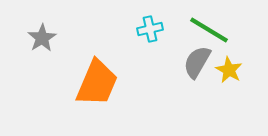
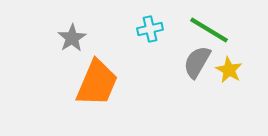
gray star: moved 30 px right
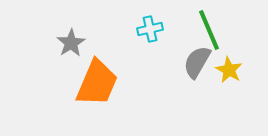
green line: rotated 36 degrees clockwise
gray star: moved 1 px left, 5 px down
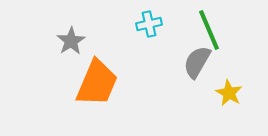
cyan cross: moved 1 px left, 5 px up
gray star: moved 2 px up
yellow star: moved 23 px down
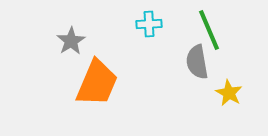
cyan cross: rotated 10 degrees clockwise
gray semicircle: rotated 40 degrees counterclockwise
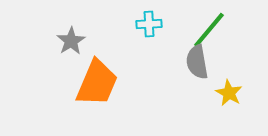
green line: rotated 63 degrees clockwise
